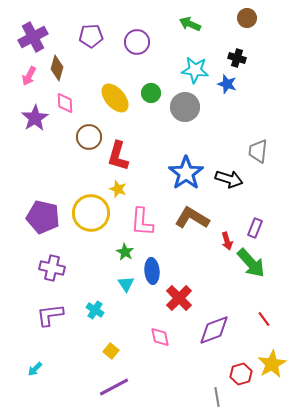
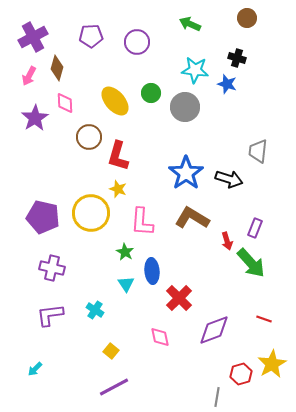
yellow ellipse at (115, 98): moved 3 px down
red line at (264, 319): rotated 35 degrees counterclockwise
gray line at (217, 397): rotated 18 degrees clockwise
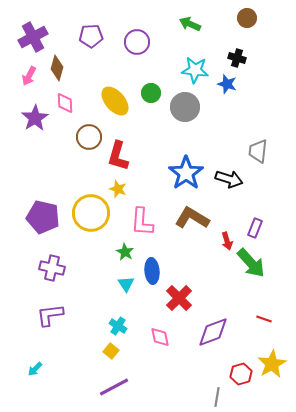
cyan cross at (95, 310): moved 23 px right, 16 px down
purple diamond at (214, 330): moved 1 px left, 2 px down
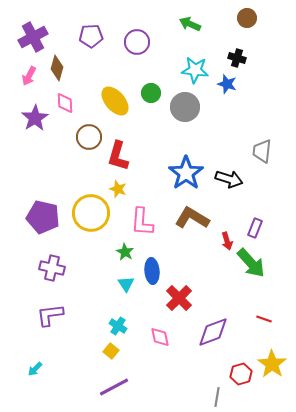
gray trapezoid at (258, 151): moved 4 px right
yellow star at (272, 364): rotated 8 degrees counterclockwise
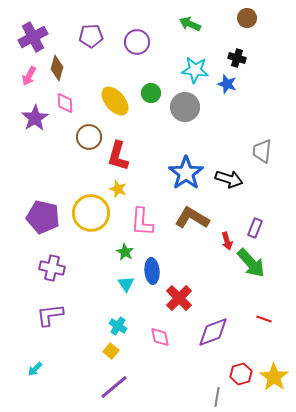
yellow star at (272, 364): moved 2 px right, 13 px down
purple line at (114, 387): rotated 12 degrees counterclockwise
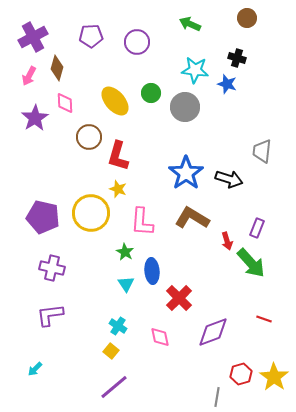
purple rectangle at (255, 228): moved 2 px right
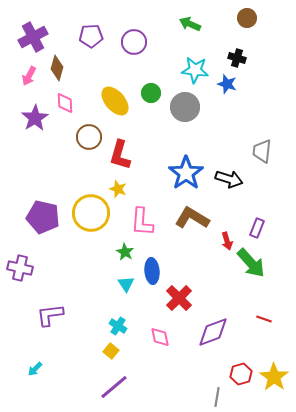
purple circle at (137, 42): moved 3 px left
red L-shape at (118, 156): moved 2 px right, 1 px up
purple cross at (52, 268): moved 32 px left
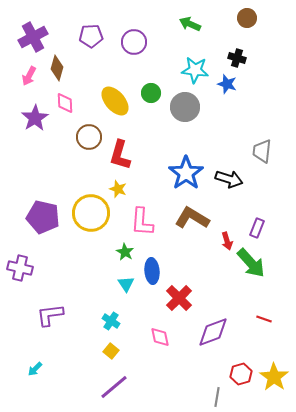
cyan cross at (118, 326): moved 7 px left, 5 px up
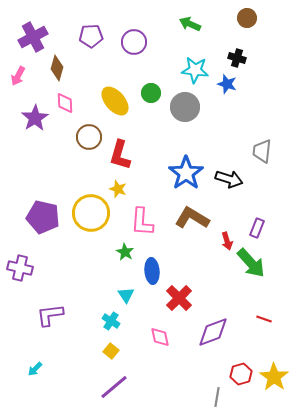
pink arrow at (29, 76): moved 11 px left
cyan triangle at (126, 284): moved 11 px down
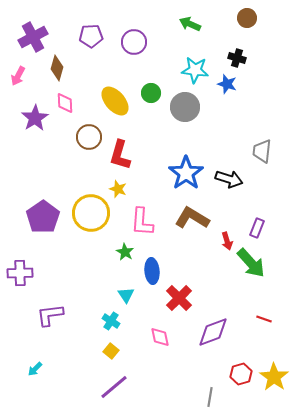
purple pentagon at (43, 217): rotated 24 degrees clockwise
purple cross at (20, 268): moved 5 px down; rotated 15 degrees counterclockwise
gray line at (217, 397): moved 7 px left
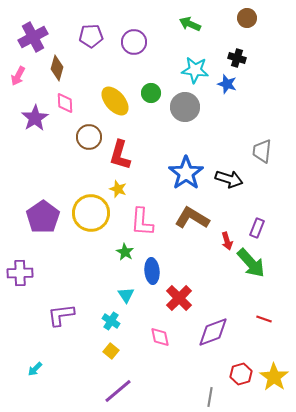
purple L-shape at (50, 315): moved 11 px right
purple line at (114, 387): moved 4 px right, 4 px down
